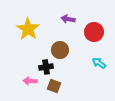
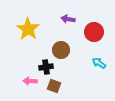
brown circle: moved 1 px right
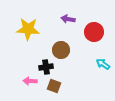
yellow star: rotated 30 degrees counterclockwise
cyan arrow: moved 4 px right, 1 px down
